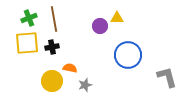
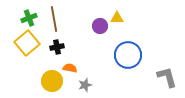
yellow square: rotated 35 degrees counterclockwise
black cross: moved 5 px right
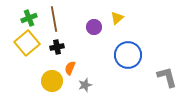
yellow triangle: rotated 40 degrees counterclockwise
purple circle: moved 6 px left, 1 px down
orange semicircle: rotated 80 degrees counterclockwise
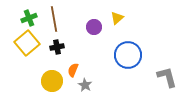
orange semicircle: moved 3 px right, 2 px down
gray star: rotated 24 degrees counterclockwise
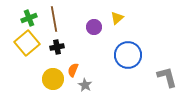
yellow circle: moved 1 px right, 2 px up
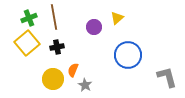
brown line: moved 2 px up
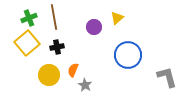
yellow circle: moved 4 px left, 4 px up
